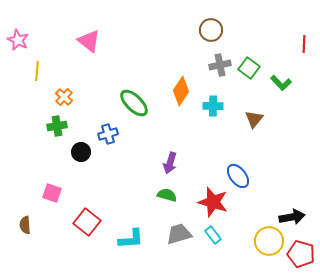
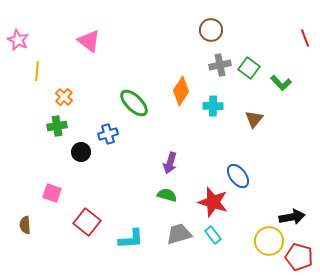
red line: moved 1 px right, 6 px up; rotated 24 degrees counterclockwise
red pentagon: moved 2 px left, 3 px down
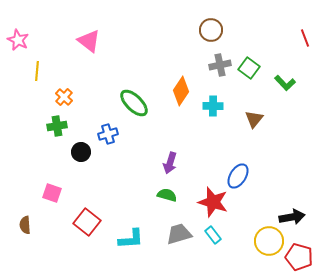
green L-shape: moved 4 px right
blue ellipse: rotated 70 degrees clockwise
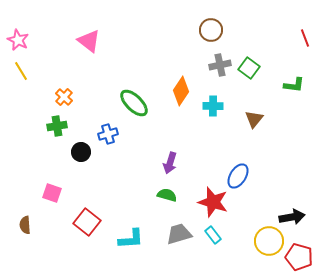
yellow line: moved 16 px left; rotated 36 degrees counterclockwise
green L-shape: moved 9 px right, 2 px down; rotated 40 degrees counterclockwise
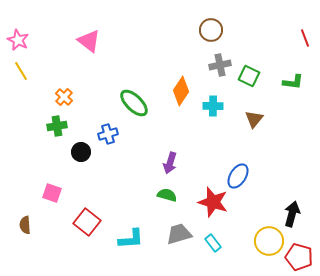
green square: moved 8 px down; rotated 10 degrees counterclockwise
green L-shape: moved 1 px left, 3 px up
black arrow: moved 3 px up; rotated 65 degrees counterclockwise
cyan rectangle: moved 8 px down
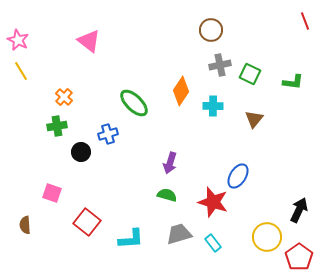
red line: moved 17 px up
green square: moved 1 px right, 2 px up
black arrow: moved 7 px right, 4 px up; rotated 10 degrees clockwise
yellow circle: moved 2 px left, 4 px up
red pentagon: rotated 20 degrees clockwise
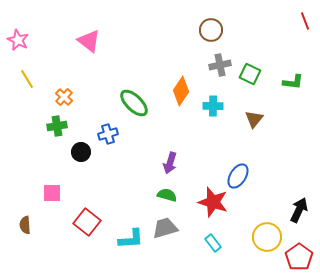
yellow line: moved 6 px right, 8 px down
pink square: rotated 18 degrees counterclockwise
gray trapezoid: moved 14 px left, 6 px up
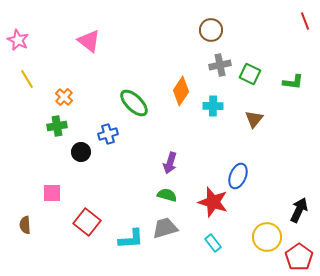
blue ellipse: rotated 10 degrees counterclockwise
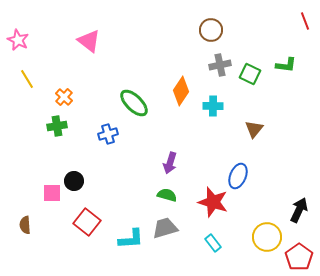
green L-shape: moved 7 px left, 17 px up
brown triangle: moved 10 px down
black circle: moved 7 px left, 29 px down
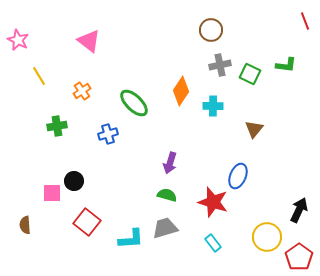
yellow line: moved 12 px right, 3 px up
orange cross: moved 18 px right, 6 px up; rotated 12 degrees clockwise
